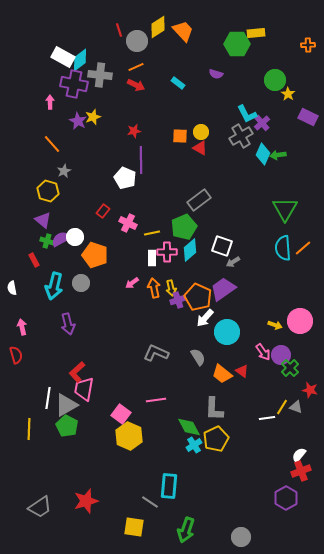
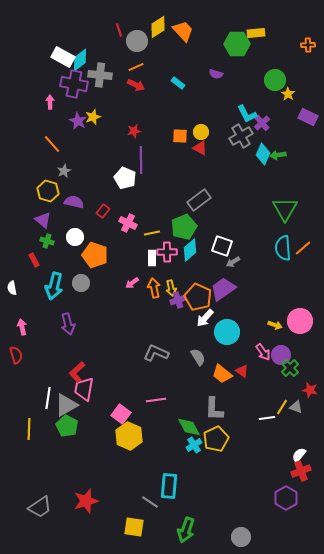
purple semicircle at (61, 239): moved 13 px right, 37 px up; rotated 42 degrees clockwise
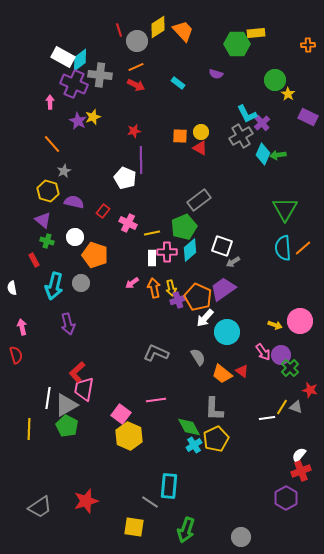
purple cross at (74, 84): rotated 12 degrees clockwise
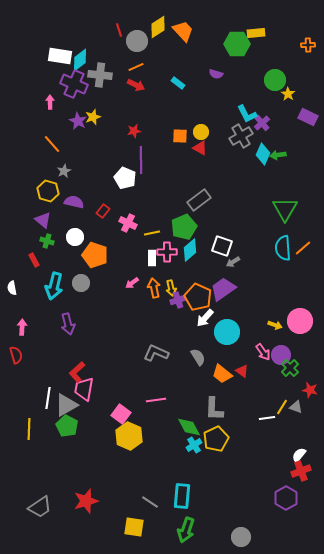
white rectangle at (63, 57): moved 3 px left, 1 px up; rotated 20 degrees counterclockwise
pink arrow at (22, 327): rotated 14 degrees clockwise
cyan rectangle at (169, 486): moved 13 px right, 10 px down
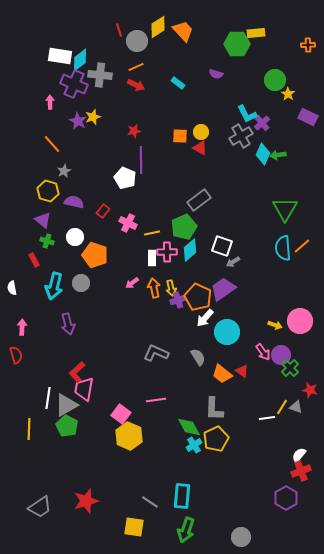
orange line at (303, 248): moved 1 px left, 2 px up
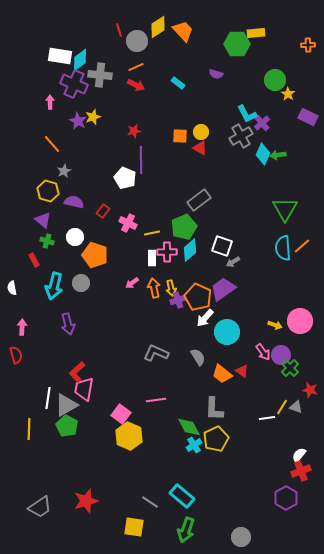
cyan rectangle at (182, 496): rotated 55 degrees counterclockwise
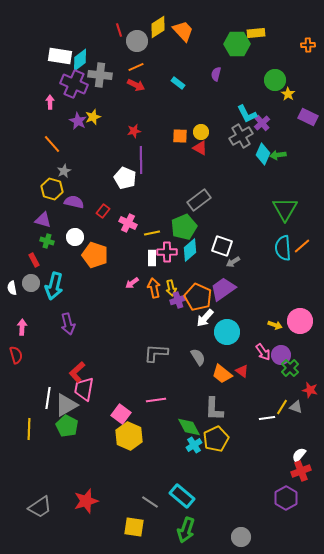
purple semicircle at (216, 74): rotated 88 degrees clockwise
yellow hexagon at (48, 191): moved 4 px right, 2 px up
purple triangle at (43, 220): rotated 24 degrees counterclockwise
gray circle at (81, 283): moved 50 px left
gray L-shape at (156, 353): rotated 20 degrees counterclockwise
